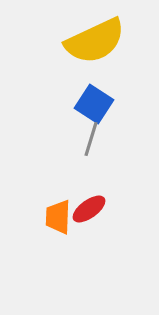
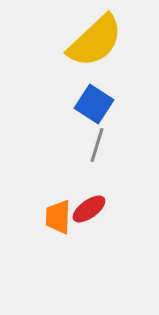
yellow semicircle: rotated 18 degrees counterclockwise
gray line: moved 6 px right, 6 px down
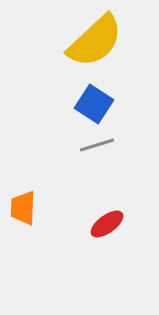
gray line: rotated 56 degrees clockwise
red ellipse: moved 18 px right, 15 px down
orange trapezoid: moved 35 px left, 9 px up
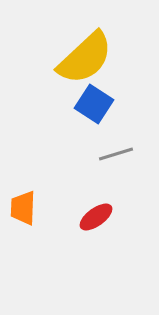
yellow semicircle: moved 10 px left, 17 px down
gray line: moved 19 px right, 9 px down
red ellipse: moved 11 px left, 7 px up
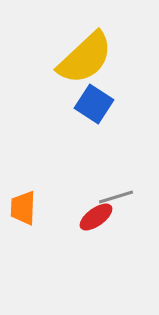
gray line: moved 43 px down
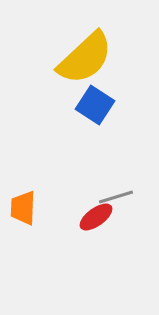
blue square: moved 1 px right, 1 px down
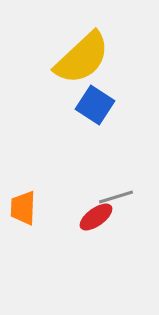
yellow semicircle: moved 3 px left
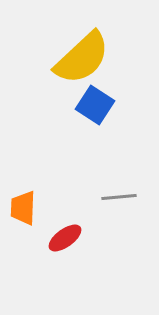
gray line: moved 3 px right; rotated 12 degrees clockwise
red ellipse: moved 31 px left, 21 px down
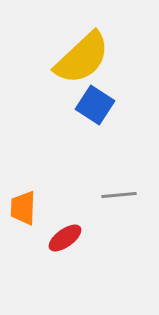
gray line: moved 2 px up
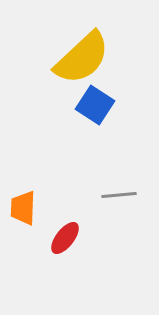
red ellipse: rotated 16 degrees counterclockwise
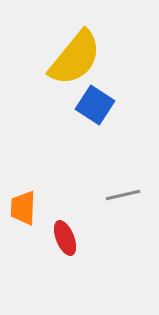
yellow semicircle: moved 7 px left; rotated 8 degrees counterclockwise
gray line: moved 4 px right; rotated 8 degrees counterclockwise
red ellipse: rotated 60 degrees counterclockwise
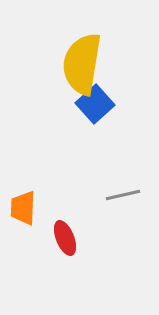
yellow semicircle: moved 7 px right, 6 px down; rotated 150 degrees clockwise
blue square: moved 1 px up; rotated 15 degrees clockwise
